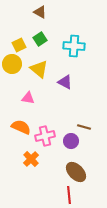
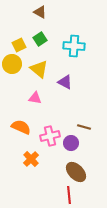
pink triangle: moved 7 px right
pink cross: moved 5 px right
purple circle: moved 2 px down
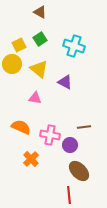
cyan cross: rotated 15 degrees clockwise
brown line: rotated 24 degrees counterclockwise
pink cross: moved 1 px up; rotated 24 degrees clockwise
purple circle: moved 1 px left, 2 px down
brown ellipse: moved 3 px right, 1 px up
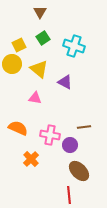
brown triangle: rotated 32 degrees clockwise
green square: moved 3 px right, 1 px up
orange semicircle: moved 3 px left, 1 px down
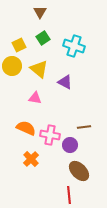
yellow circle: moved 2 px down
orange semicircle: moved 8 px right
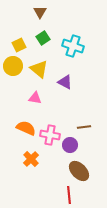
cyan cross: moved 1 px left
yellow circle: moved 1 px right
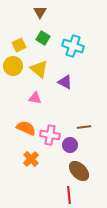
green square: rotated 24 degrees counterclockwise
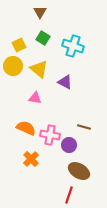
brown line: rotated 24 degrees clockwise
purple circle: moved 1 px left
brown ellipse: rotated 15 degrees counterclockwise
red line: rotated 24 degrees clockwise
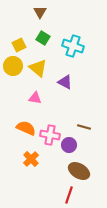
yellow triangle: moved 1 px left, 1 px up
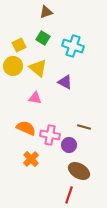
brown triangle: moved 6 px right; rotated 40 degrees clockwise
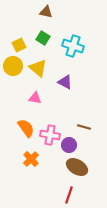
brown triangle: rotated 32 degrees clockwise
orange semicircle: rotated 30 degrees clockwise
brown ellipse: moved 2 px left, 4 px up
